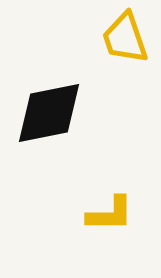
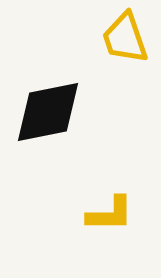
black diamond: moved 1 px left, 1 px up
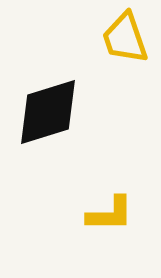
black diamond: rotated 6 degrees counterclockwise
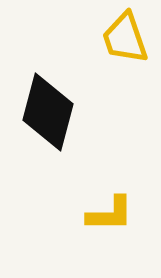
black diamond: rotated 58 degrees counterclockwise
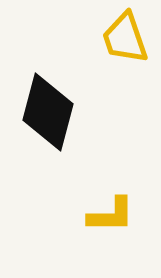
yellow L-shape: moved 1 px right, 1 px down
